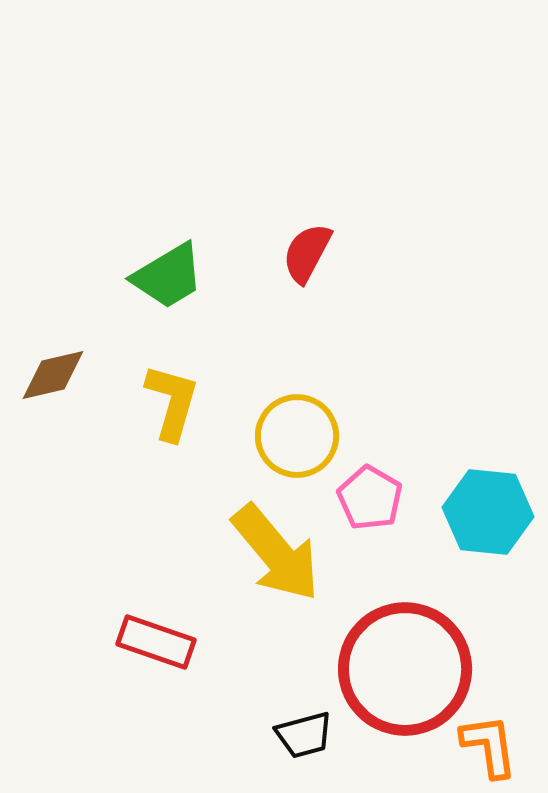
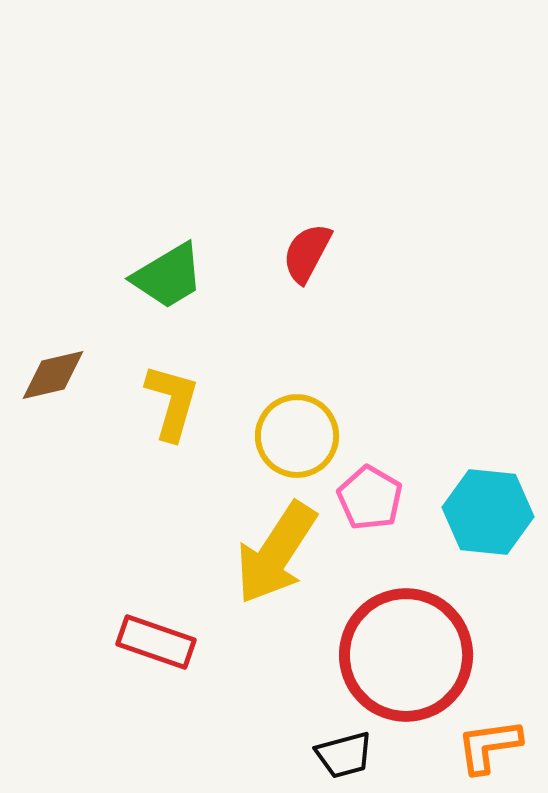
yellow arrow: rotated 73 degrees clockwise
red circle: moved 1 px right, 14 px up
black trapezoid: moved 40 px right, 20 px down
orange L-shape: rotated 90 degrees counterclockwise
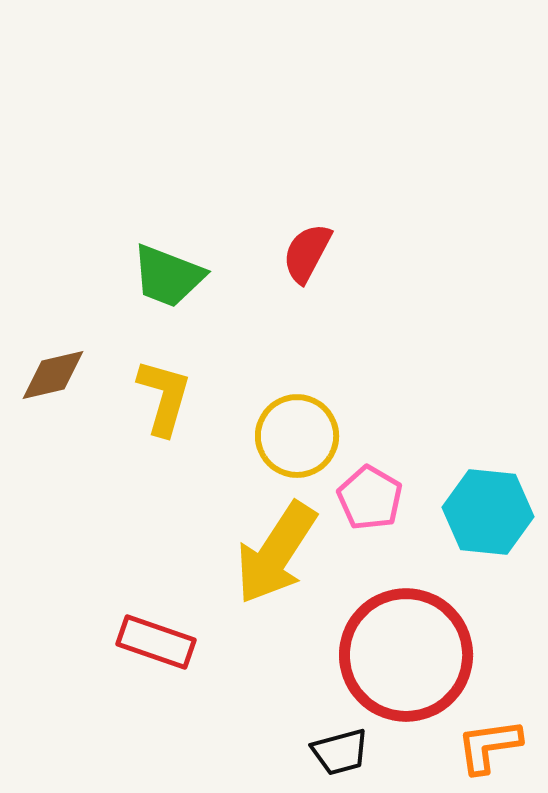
green trapezoid: rotated 52 degrees clockwise
yellow L-shape: moved 8 px left, 5 px up
black trapezoid: moved 4 px left, 3 px up
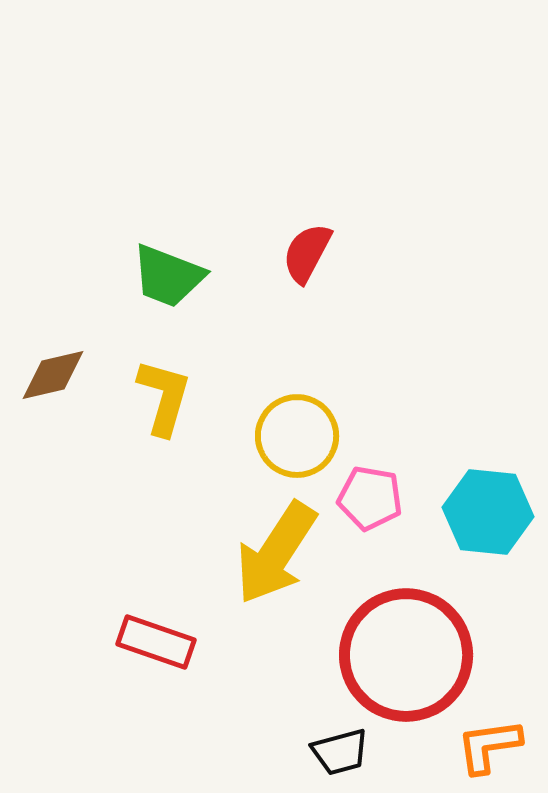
pink pentagon: rotated 20 degrees counterclockwise
